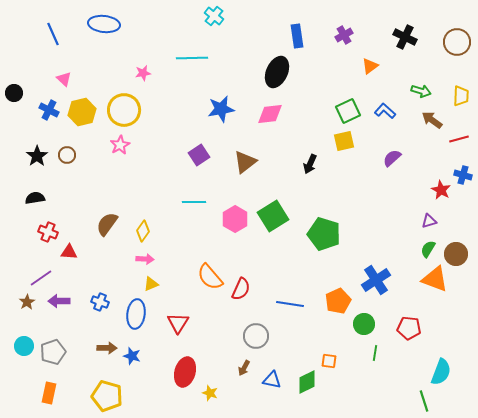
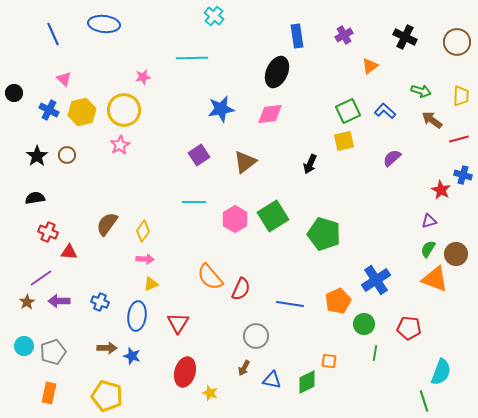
pink star at (143, 73): moved 4 px down
blue ellipse at (136, 314): moved 1 px right, 2 px down
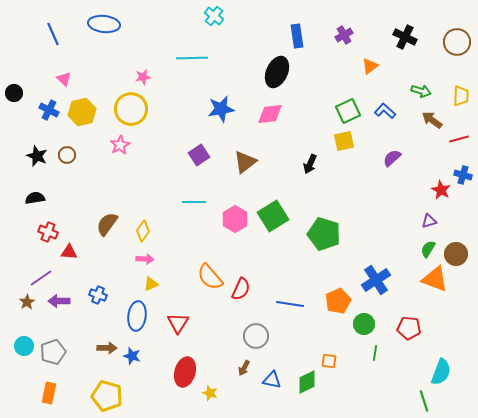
yellow circle at (124, 110): moved 7 px right, 1 px up
black star at (37, 156): rotated 15 degrees counterclockwise
blue cross at (100, 302): moved 2 px left, 7 px up
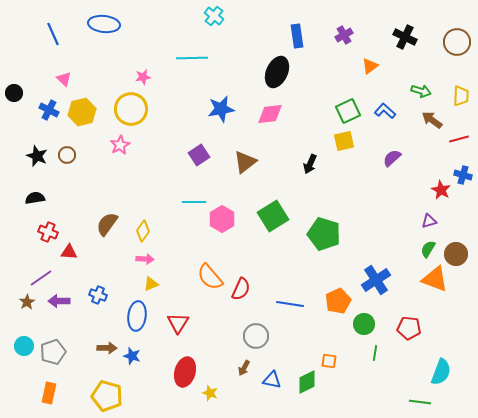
pink hexagon at (235, 219): moved 13 px left
green line at (424, 401): moved 4 px left, 1 px down; rotated 65 degrees counterclockwise
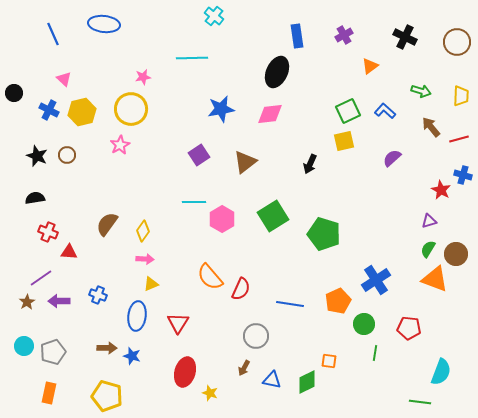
brown arrow at (432, 120): moved 1 px left, 7 px down; rotated 15 degrees clockwise
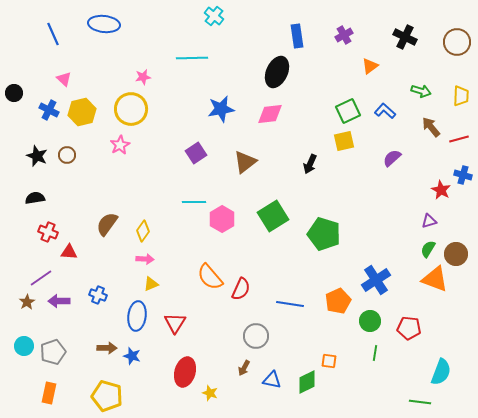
purple square at (199, 155): moved 3 px left, 2 px up
red triangle at (178, 323): moved 3 px left
green circle at (364, 324): moved 6 px right, 3 px up
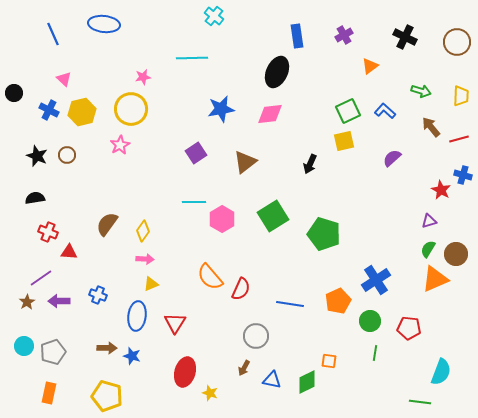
orange triangle at (435, 279): rotated 44 degrees counterclockwise
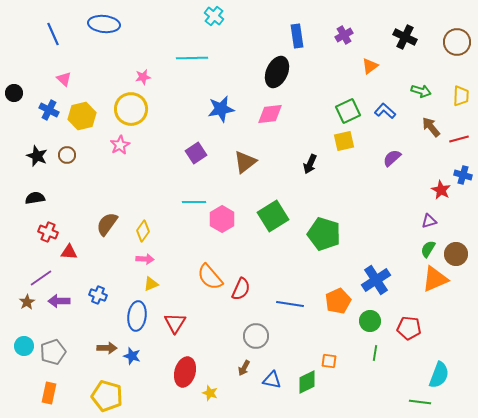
yellow hexagon at (82, 112): moved 4 px down
cyan semicircle at (441, 372): moved 2 px left, 3 px down
